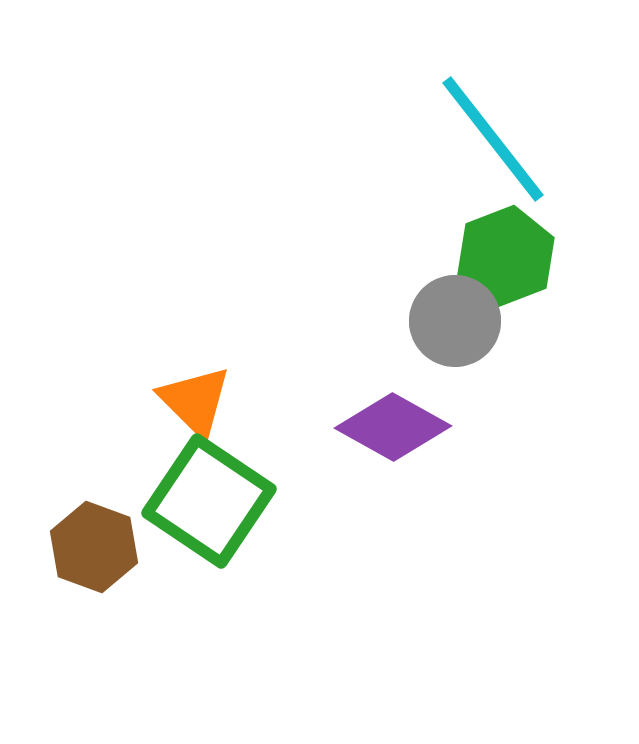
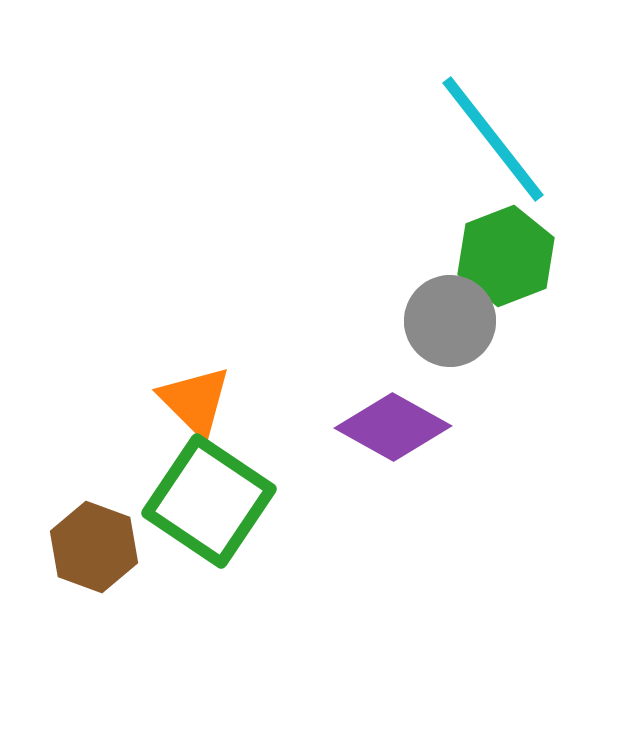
gray circle: moved 5 px left
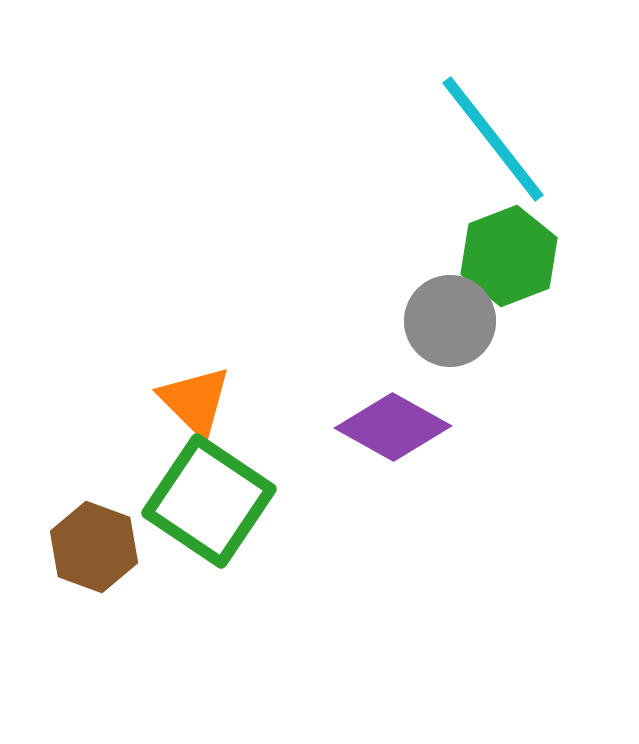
green hexagon: moved 3 px right
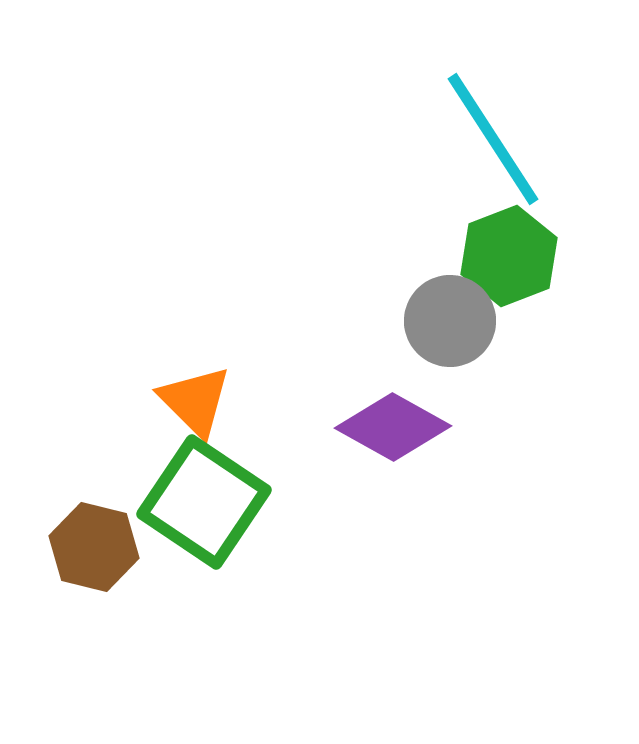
cyan line: rotated 5 degrees clockwise
green square: moved 5 px left, 1 px down
brown hexagon: rotated 6 degrees counterclockwise
